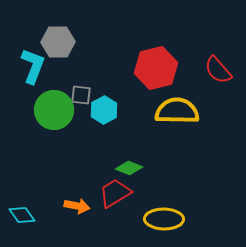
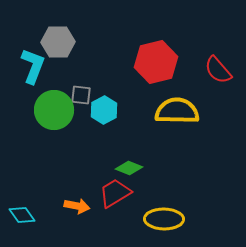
red hexagon: moved 6 px up
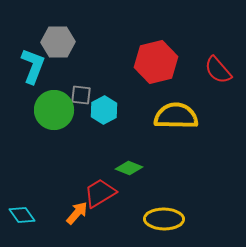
yellow semicircle: moved 1 px left, 5 px down
red trapezoid: moved 15 px left
orange arrow: moved 7 px down; rotated 60 degrees counterclockwise
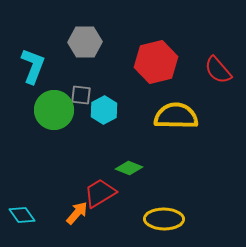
gray hexagon: moved 27 px right
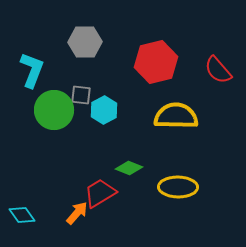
cyan L-shape: moved 1 px left, 4 px down
yellow ellipse: moved 14 px right, 32 px up
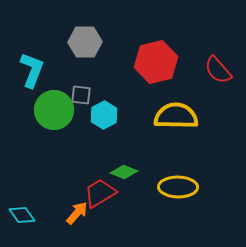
cyan hexagon: moved 5 px down
green diamond: moved 5 px left, 4 px down
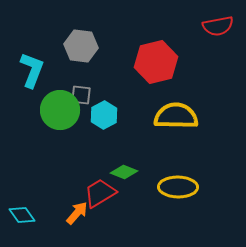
gray hexagon: moved 4 px left, 4 px down; rotated 8 degrees clockwise
red semicircle: moved 44 px up; rotated 60 degrees counterclockwise
green circle: moved 6 px right
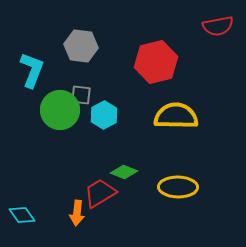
orange arrow: rotated 145 degrees clockwise
